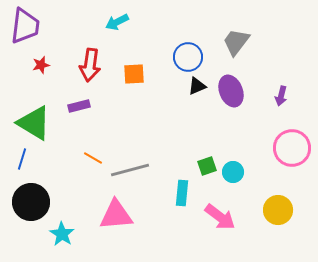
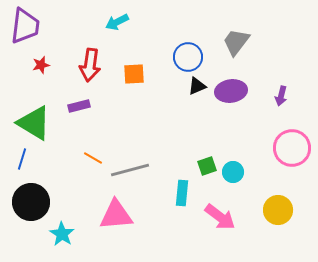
purple ellipse: rotated 76 degrees counterclockwise
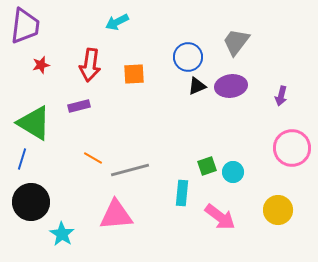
purple ellipse: moved 5 px up
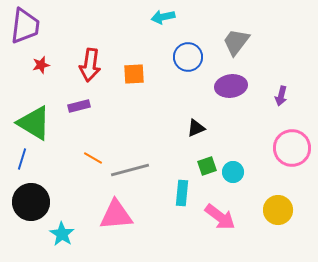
cyan arrow: moved 46 px right, 5 px up; rotated 15 degrees clockwise
black triangle: moved 1 px left, 42 px down
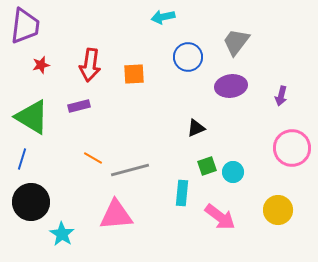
green triangle: moved 2 px left, 6 px up
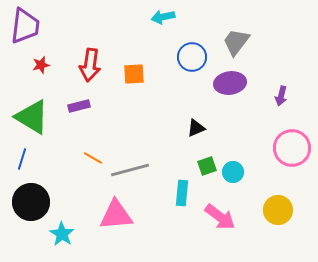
blue circle: moved 4 px right
purple ellipse: moved 1 px left, 3 px up
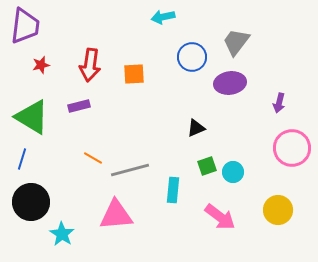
purple arrow: moved 2 px left, 7 px down
cyan rectangle: moved 9 px left, 3 px up
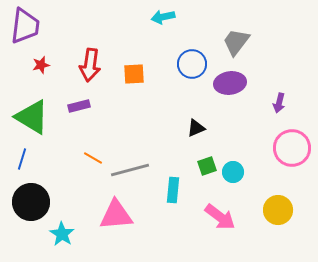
blue circle: moved 7 px down
